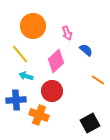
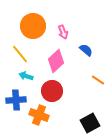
pink arrow: moved 4 px left, 1 px up
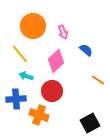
blue cross: moved 1 px up
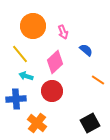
pink diamond: moved 1 px left, 1 px down
orange cross: moved 2 px left, 8 px down; rotated 18 degrees clockwise
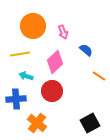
yellow line: rotated 60 degrees counterclockwise
orange line: moved 1 px right, 4 px up
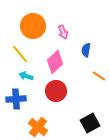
blue semicircle: rotated 120 degrees counterclockwise
yellow line: rotated 60 degrees clockwise
red circle: moved 4 px right
orange cross: moved 1 px right, 4 px down
